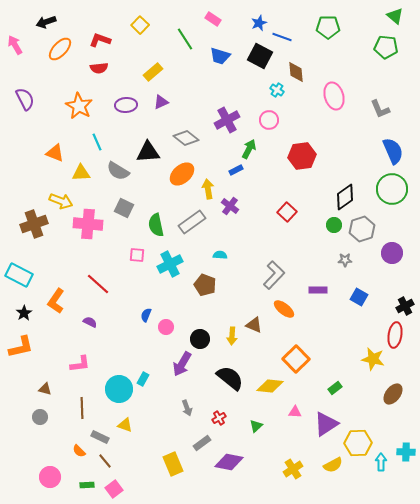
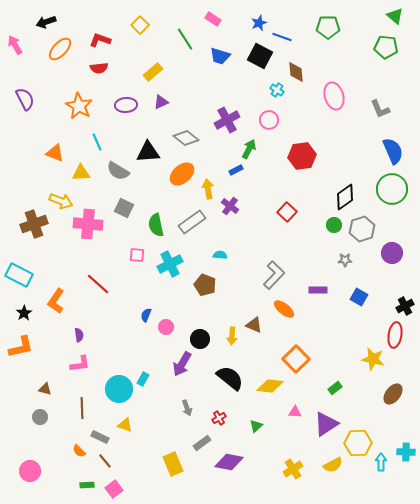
purple semicircle at (90, 322): moved 11 px left, 13 px down; rotated 56 degrees clockwise
pink circle at (50, 477): moved 20 px left, 6 px up
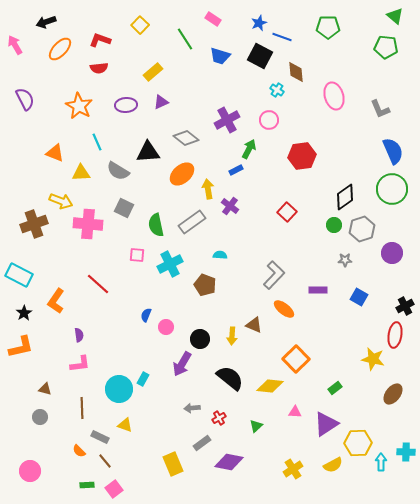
gray arrow at (187, 408): moved 5 px right; rotated 105 degrees clockwise
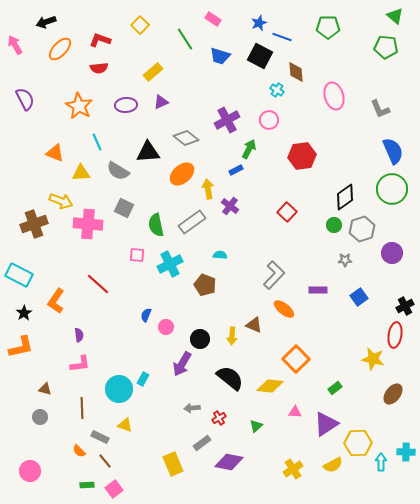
blue square at (359, 297): rotated 24 degrees clockwise
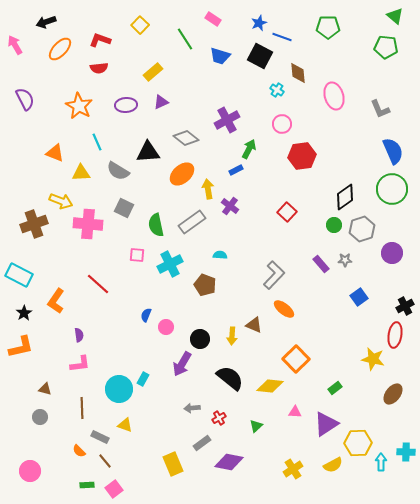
brown diamond at (296, 72): moved 2 px right, 1 px down
pink circle at (269, 120): moved 13 px right, 4 px down
purple rectangle at (318, 290): moved 3 px right, 26 px up; rotated 48 degrees clockwise
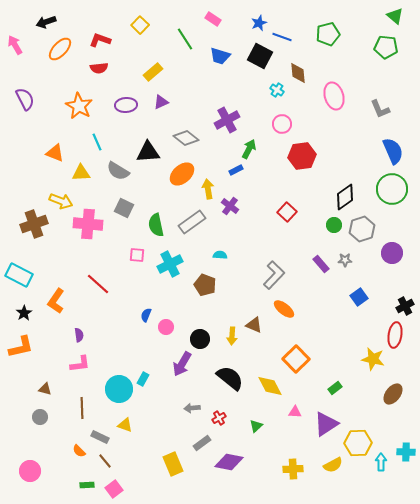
green pentagon at (328, 27): moved 7 px down; rotated 15 degrees counterclockwise
yellow diamond at (270, 386): rotated 56 degrees clockwise
yellow cross at (293, 469): rotated 30 degrees clockwise
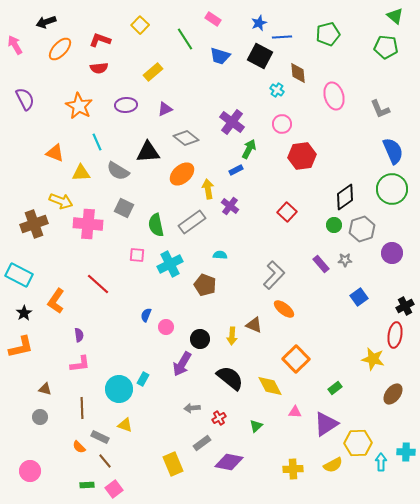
blue line at (282, 37): rotated 24 degrees counterclockwise
purple triangle at (161, 102): moved 4 px right, 7 px down
purple cross at (227, 120): moved 5 px right, 2 px down; rotated 25 degrees counterclockwise
orange semicircle at (79, 451): moved 4 px up
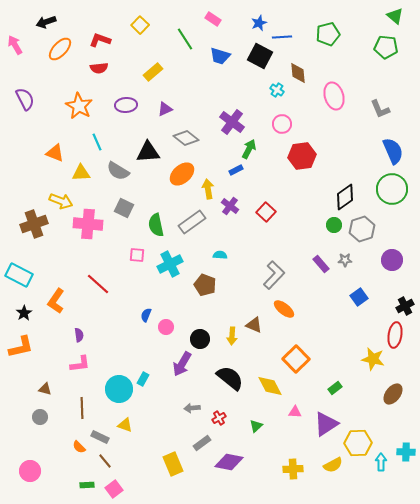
red square at (287, 212): moved 21 px left
purple circle at (392, 253): moved 7 px down
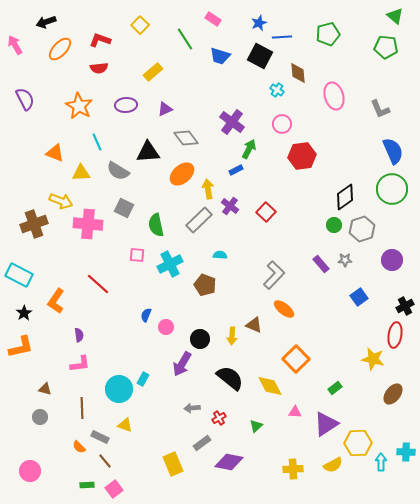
gray diamond at (186, 138): rotated 15 degrees clockwise
gray rectangle at (192, 222): moved 7 px right, 2 px up; rotated 8 degrees counterclockwise
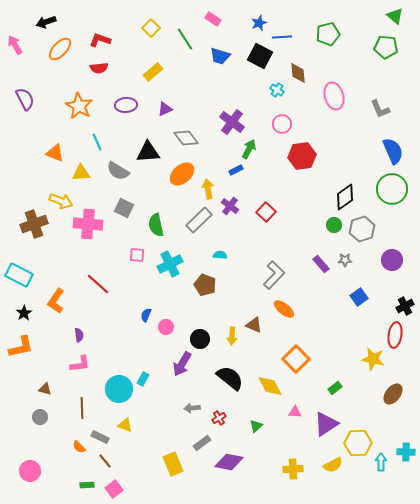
yellow square at (140, 25): moved 11 px right, 3 px down
